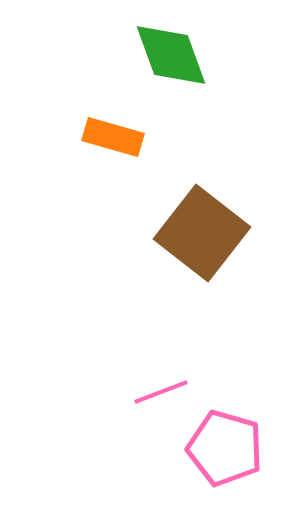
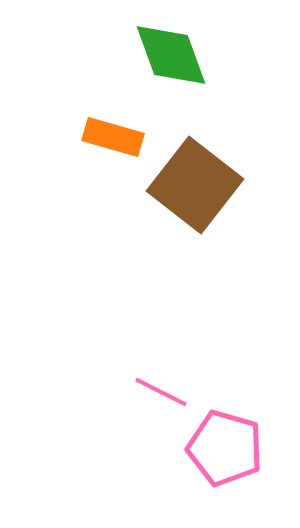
brown square: moved 7 px left, 48 px up
pink line: rotated 48 degrees clockwise
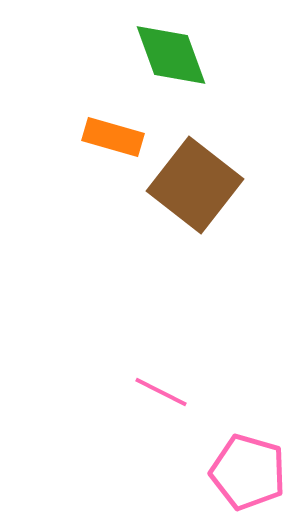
pink pentagon: moved 23 px right, 24 px down
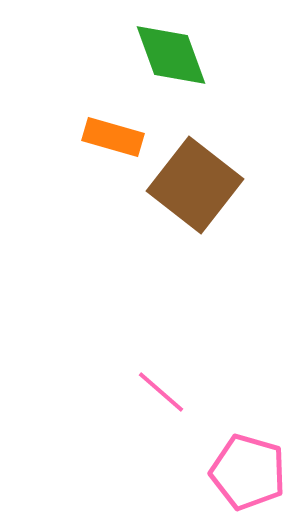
pink line: rotated 14 degrees clockwise
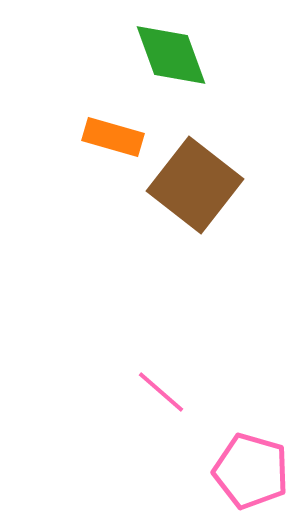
pink pentagon: moved 3 px right, 1 px up
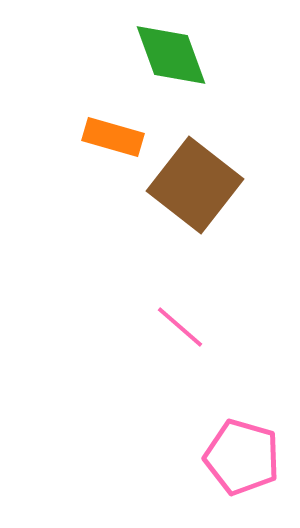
pink line: moved 19 px right, 65 px up
pink pentagon: moved 9 px left, 14 px up
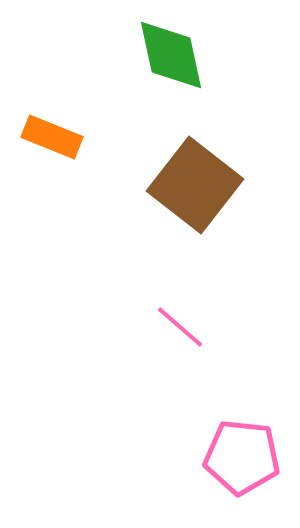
green diamond: rotated 8 degrees clockwise
orange rectangle: moved 61 px left; rotated 6 degrees clockwise
pink pentagon: rotated 10 degrees counterclockwise
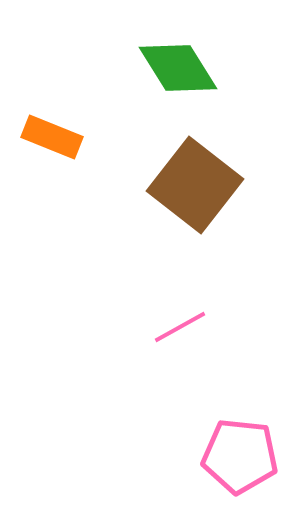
green diamond: moved 7 px right, 13 px down; rotated 20 degrees counterclockwise
pink line: rotated 70 degrees counterclockwise
pink pentagon: moved 2 px left, 1 px up
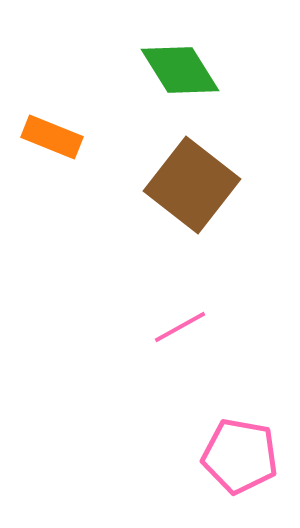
green diamond: moved 2 px right, 2 px down
brown square: moved 3 px left
pink pentagon: rotated 4 degrees clockwise
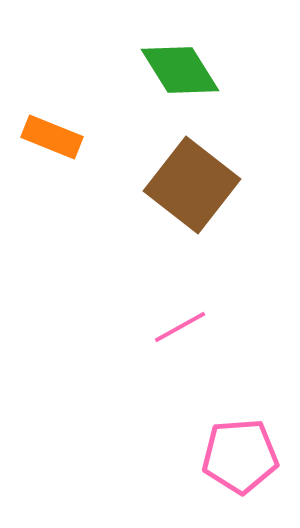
pink pentagon: rotated 14 degrees counterclockwise
